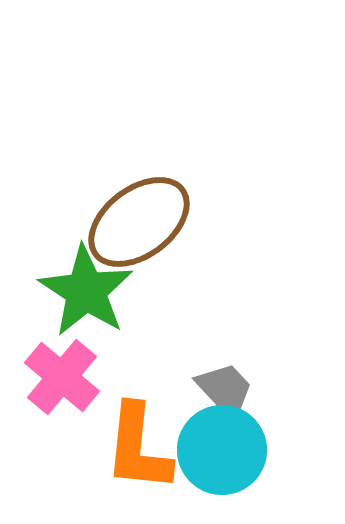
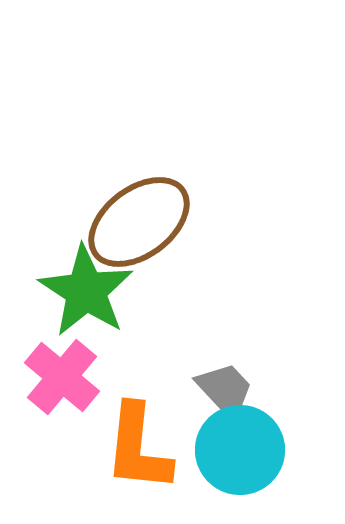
cyan circle: moved 18 px right
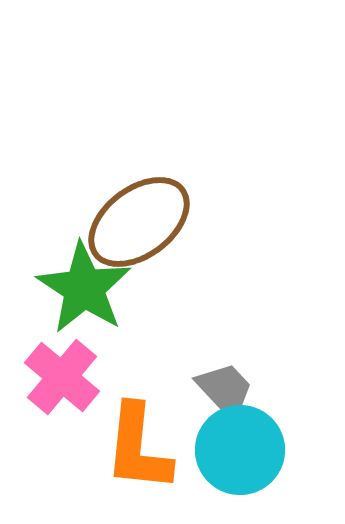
green star: moved 2 px left, 3 px up
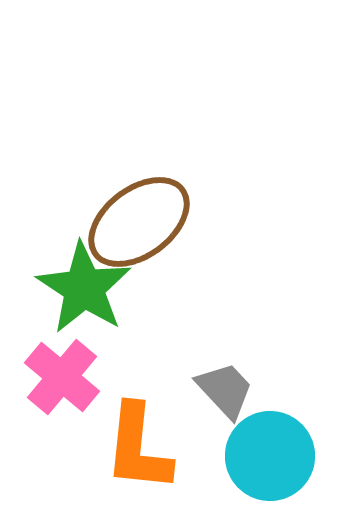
cyan circle: moved 30 px right, 6 px down
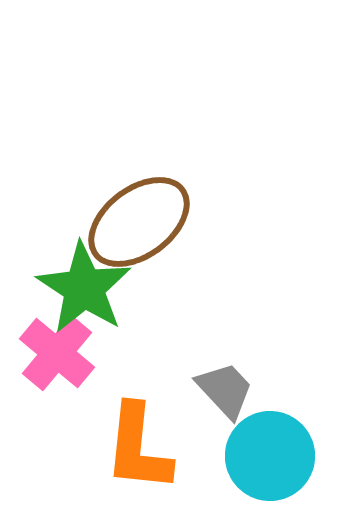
pink cross: moved 5 px left, 24 px up
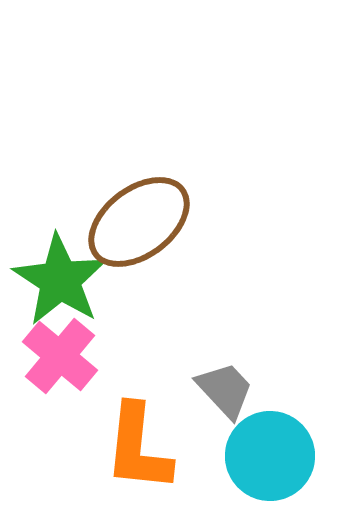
green star: moved 24 px left, 8 px up
pink cross: moved 3 px right, 3 px down
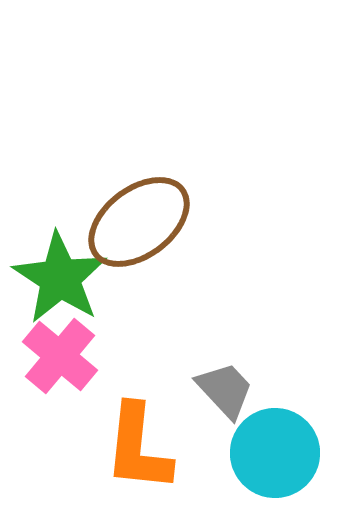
green star: moved 2 px up
cyan circle: moved 5 px right, 3 px up
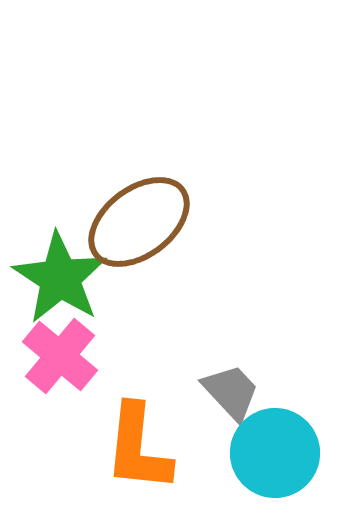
gray trapezoid: moved 6 px right, 2 px down
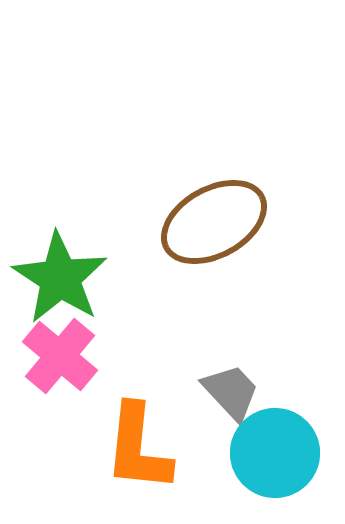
brown ellipse: moved 75 px right; rotated 8 degrees clockwise
